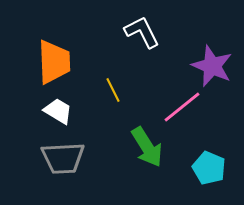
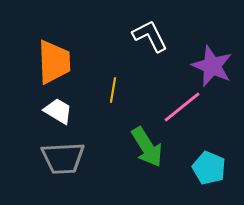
white L-shape: moved 8 px right, 4 px down
yellow line: rotated 35 degrees clockwise
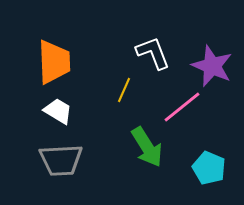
white L-shape: moved 3 px right, 17 px down; rotated 6 degrees clockwise
yellow line: moved 11 px right; rotated 15 degrees clockwise
gray trapezoid: moved 2 px left, 2 px down
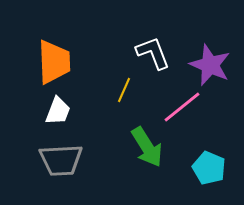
purple star: moved 2 px left, 1 px up
white trapezoid: rotated 80 degrees clockwise
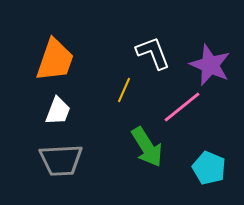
orange trapezoid: moved 1 px right, 2 px up; rotated 21 degrees clockwise
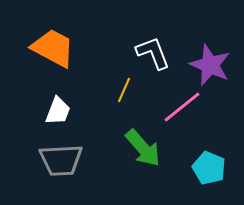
orange trapezoid: moved 2 px left, 12 px up; rotated 81 degrees counterclockwise
green arrow: moved 4 px left, 1 px down; rotated 9 degrees counterclockwise
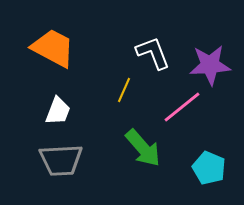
purple star: rotated 27 degrees counterclockwise
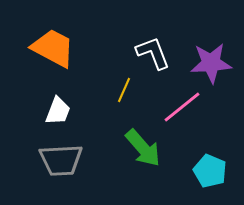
purple star: moved 1 px right, 2 px up
cyan pentagon: moved 1 px right, 3 px down
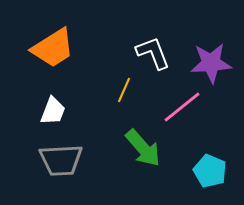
orange trapezoid: rotated 120 degrees clockwise
white trapezoid: moved 5 px left
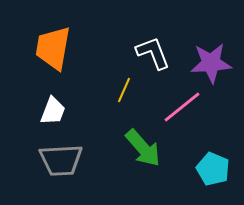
orange trapezoid: rotated 132 degrees clockwise
cyan pentagon: moved 3 px right, 2 px up
